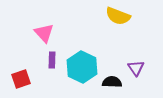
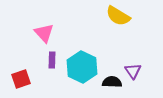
yellow semicircle: rotated 10 degrees clockwise
purple triangle: moved 3 px left, 3 px down
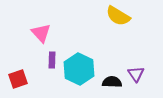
pink triangle: moved 3 px left
cyan hexagon: moved 3 px left, 2 px down
purple triangle: moved 3 px right, 3 px down
red square: moved 3 px left
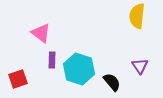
yellow semicircle: moved 19 px right; rotated 65 degrees clockwise
pink triangle: rotated 10 degrees counterclockwise
cyan hexagon: rotated 8 degrees counterclockwise
purple triangle: moved 4 px right, 8 px up
black semicircle: rotated 48 degrees clockwise
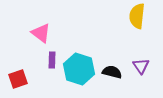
purple triangle: moved 1 px right
black semicircle: moved 10 px up; rotated 36 degrees counterclockwise
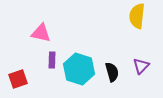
pink triangle: rotated 25 degrees counterclockwise
purple triangle: rotated 18 degrees clockwise
black semicircle: rotated 60 degrees clockwise
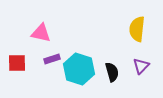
yellow semicircle: moved 13 px down
purple rectangle: moved 1 px up; rotated 70 degrees clockwise
red square: moved 1 px left, 16 px up; rotated 18 degrees clockwise
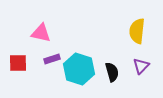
yellow semicircle: moved 2 px down
red square: moved 1 px right
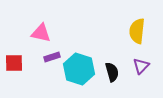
purple rectangle: moved 2 px up
red square: moved 4 px left
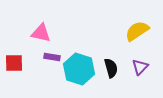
yellow semicircle: rotated 50 degrees clockwise
purple rectangle: rotated 28 degrees clockwise
purple triangle: moved 1 px left, 1 px down
black semicircle: moved 1 px left, 4 px up
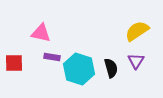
purple triangle: moved 4 px left, 6 px up; rotated 12 degrees counterclockwise
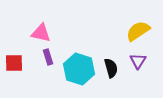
yellow semicircle: moved 1 px right
purple rectangle: moved 4 px left; rotated 63 degrees clockwise
purple triangle: moved 2 px right
